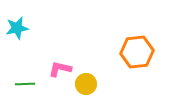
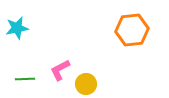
orange hexagon: moved 5 px left, 22 px up
pink L-shape: moved 1 px down; rotated 40 degrees counterclockwise
green line: moved 5 px up
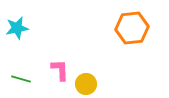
orange hexagon: moved 2 px up
pink L-shape: rotated 115 degrees clockwise
green line: moved 4 px left; rotated 18 degrees clockwise
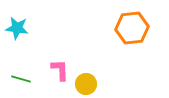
cyan star: rotated 20 degrees clockwise
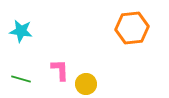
cyan star: moved 4 px right, 3 px down
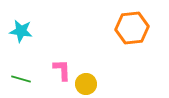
pink L-shape: moved 2 px right
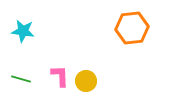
cyan star: moved 2 px right
pink L-shape: moved 2 px left, 6 px down
yellow circle: moved 3 px up
